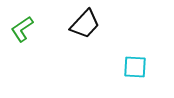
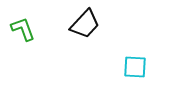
green L-shape: moved 1 px right; rotated 104 degrees clockwise
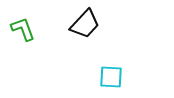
cyan square: moved 24 px left, 10 px down
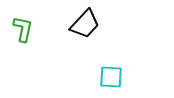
green L-shape: rotated 32 degrees clockwise
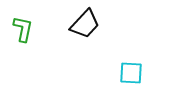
cyan square: moved 20 px right, 4 px up
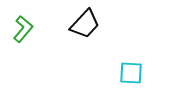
green L-shape: rotated 28 degrees clockwise
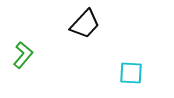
green L-shape: moved 26 px down
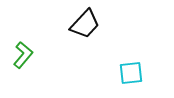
cyan square: rotated 10 degrees counterclockwise
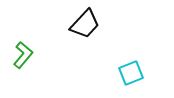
cyan square: rotated 15 degrees counterclockwise
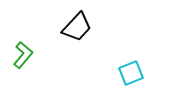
black trapezoid: moved 8 px left, 3 px down
